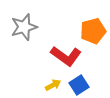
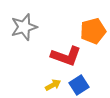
red L-shape: rotated 16 degrees counterclockwise
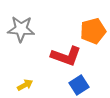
gray star: moved 3 px left, 2 px down; rotated 20 degrees clockwise
yellow arrow: moved 28 px left
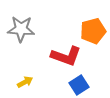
yellow arrow: moved 3 px up
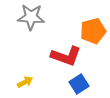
gray star: moved 10 px right, 12 px up
blue square: moved 1 px up
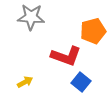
blue square: moved 2 px right, 2 px up; rotated 18 degrees counterclockwise
